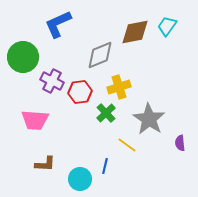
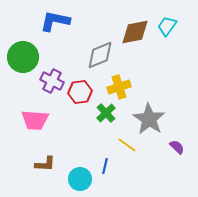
blue L-shape: moved 3 px left, 3 px up; rotated 36 degrees clockwise
purple semicircle: moved 3 px left, 4 px down; rotated 140 degrees clockwise
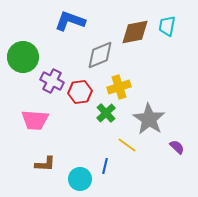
blue L-shape: moved 15 px right; rotated 8 degrees clockwise
cyan trapezoid: rotated 25 degrees counterclockwise
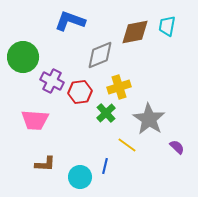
cyan circle: moved 2 px up
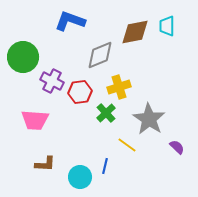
cyan trapezoid: rotated 10 degrees counterclockwise
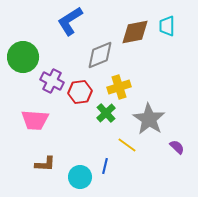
blue L-shape: rotated 52 degrees counterclockwise
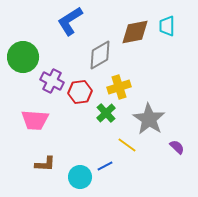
gray diamond: rotated 8 degrees counterclockwise
blue line: rotated 49 degrees clockwise
